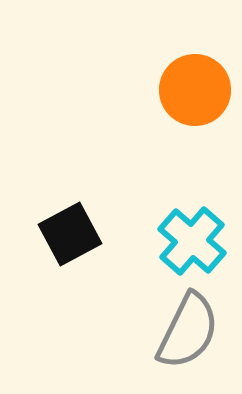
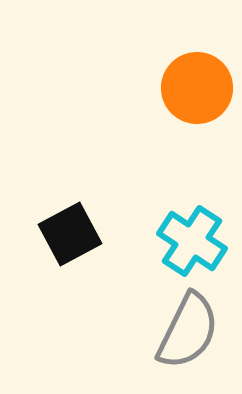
orange circle: moved 2 px right, 2 px up
cyan cross: rotated 8 degrees counterclockwise
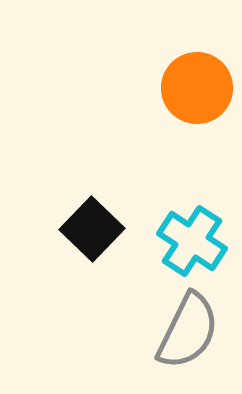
black square: moved 22 px right, 5 px up; rotated 18 degrees counterclockwise
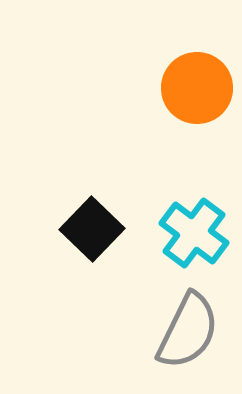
cyan cross: moved 2 px right, 8 px up; rotated 4 degrees clockwise
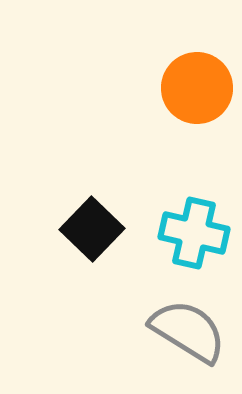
cyan cross: rotated 24 degrees counterclockwise
gray semicircle: rotated 84 degrees counterclockwise
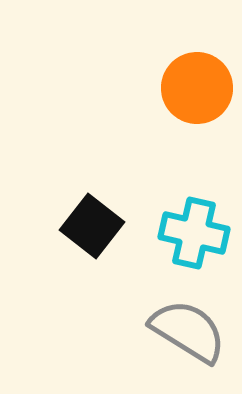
black square: moved 3 px up; rotated 6 degrees counterclockwise
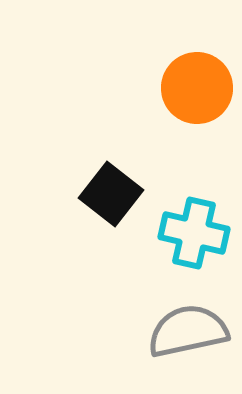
black square: moved 19 px right, 32 px up
gray semicircle: rotated 44 degrees counterclockwise
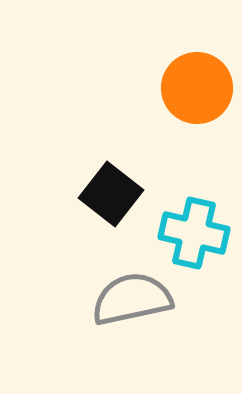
gray semicircle: moved 56 px left, 32 px up
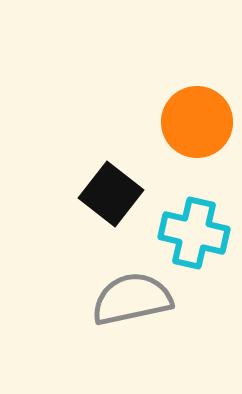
orange circle: moved 34 px down
